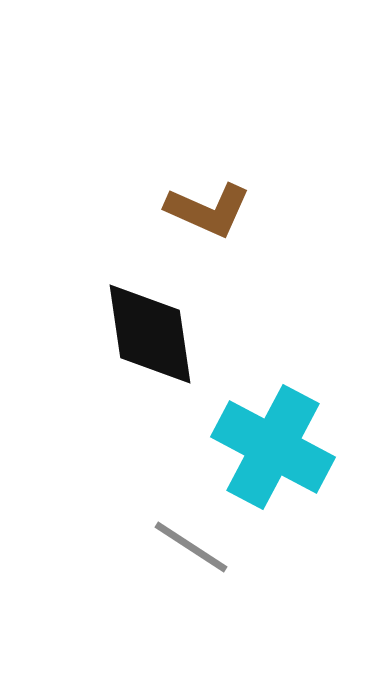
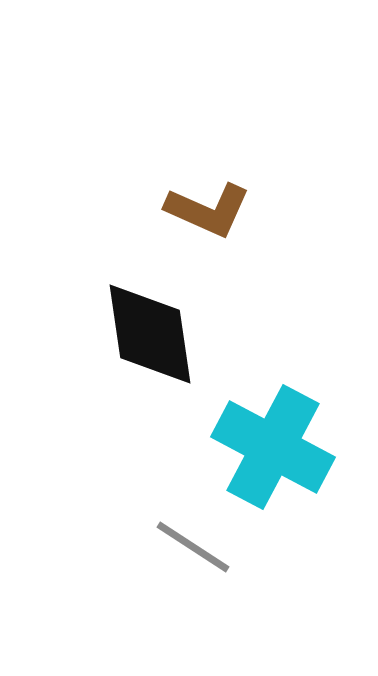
gray line: moved 2 px right
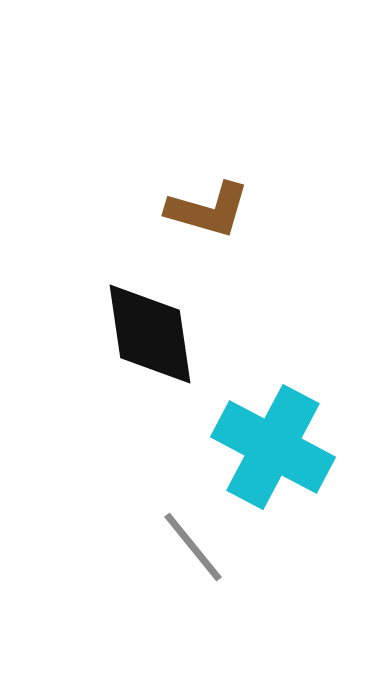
brown L-shape: rotated 8 degrees counterclockwise
gray line: rotated 18 degrees clockwise
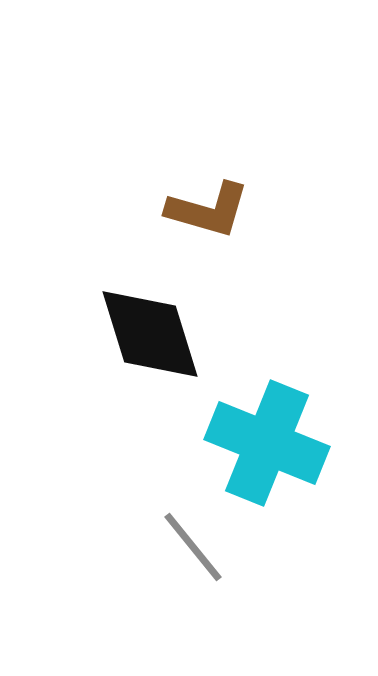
black diamond: rotated 9 degrees counterclockwise
cyan cross: moved 6 px left, 4 px up; rotated 6 degrees counterclockwise
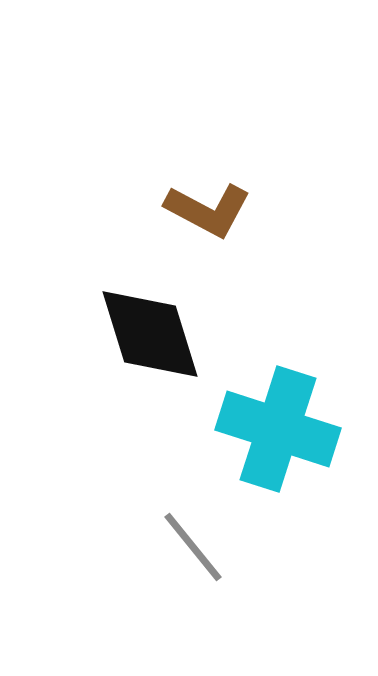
brown L-shape: rotated 12 degrees clockwise
cyan cross: moved 11 px right, 14 px up; rotated 4 degrees counterclockwise
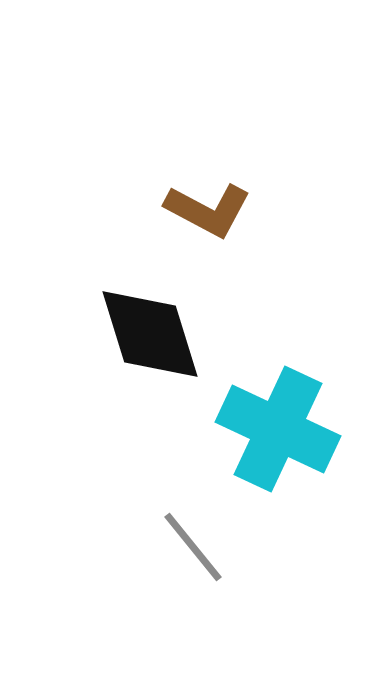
cyan cross: rotated 7 degrees clockwise
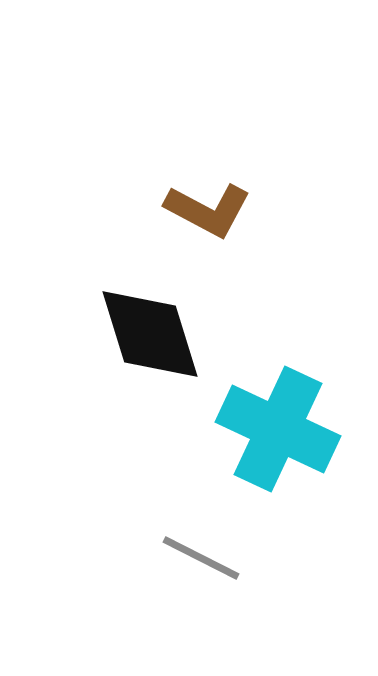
gray line: moved 8 px right, 11 px down; rotated 24 degrees counterclockwise
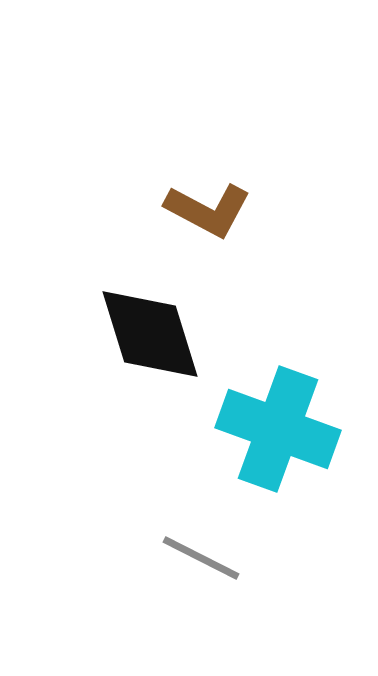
cyan cross: rotated 5 degrees counterclockwise
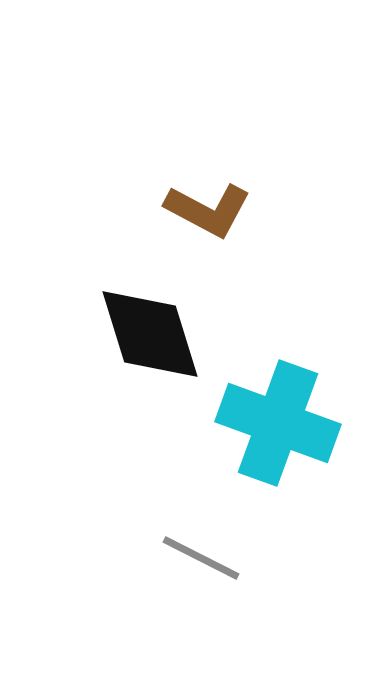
cyan cross: moved 6 px up
